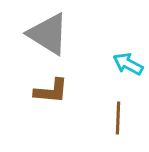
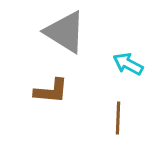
gray triangle: moved 17 px right, 2 px up
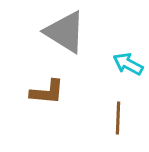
brown L-shape: moved 4 px left, 1 px down
